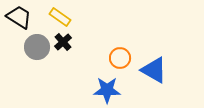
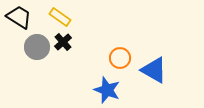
blue star: rotated 20 degrees clockwise
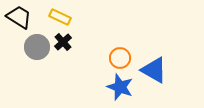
yellow rectangle: rotated 10 degrees counterclockwise
blue star: moved 13 px right, 3 px up
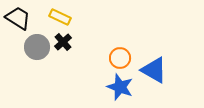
black trapezoid: moved 1 px left, 1 px down
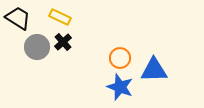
blue triangle: rotated 32 degrees counterclockwise
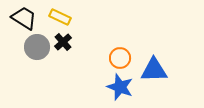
black trapezoid: moved 6 px right
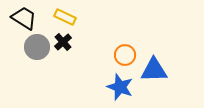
yellow rectangle: moved 5 px right
orange circle: moved 5 px right, 3 px up
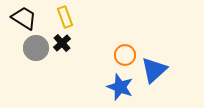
yellow rectangle: rotated 45 degrees clockwise
black cross: moved 1 px left, 1 px down
gray circle: moved 1 px left, 1 px down
blue triangle: rotated 40 degrees counterclockwise
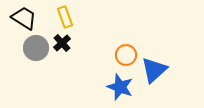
orange circle: moved 1 px right
